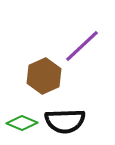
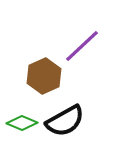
black semicircle: rotated 27 degrees counterclockwise
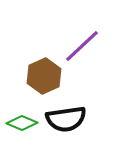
black semicircle: moved 1 px right, 2 px up; rotated 21 degrees clockwise
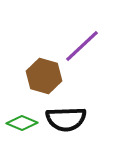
brown hexagon: rotated 20 degrees counterclockwise
black semicircle: rotated 6 degrees clockwise
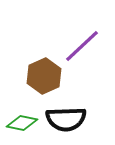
brown hexagon: rotated 20 degrees clockwise
green diamond: rotated 12 degrees counterclockwise
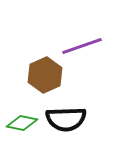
purple line: rotated 24 degrees clockwise
brown hexagon: moved 1 px right, 1 px up
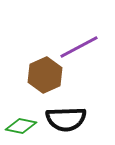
purple line: moved 3 px left, 1 px down; rotated 9 degrees counterclockwise
green diamond: moved 1 px left, 3 px down
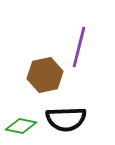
purple line: rotated 48 degrees counterclockwise
brown hexagon: rotated 12 degrees clockwise
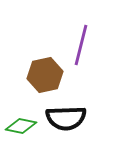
purple line: moved 2 px right, 2 px up
black semicircle: moved 1 px up
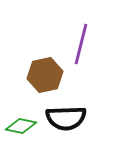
purple line: moved 1 px up
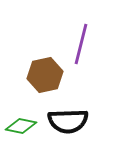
black semicircle: moved 2 px right, 3 px down
